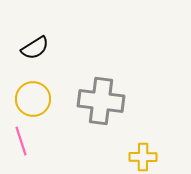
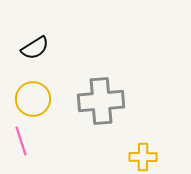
gray cross: rotated 12 degrees counterclockwise
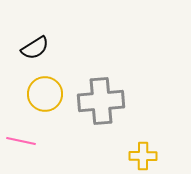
yellow circle: moved 12 px right, 5 px up
pink line: rotated 60 degrees counterclockwise
yellow cross: moved 1 px up
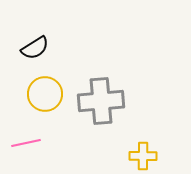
pink line: moved 5 px right, 2 px down; rotated 24 degrees counterclockwise
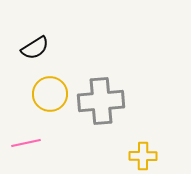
yellow circle: moved 5 px right
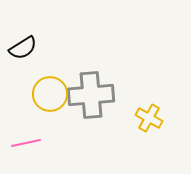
black semicircle: moved 12 px left
gray cross: moved 10 px left, 6 px up
yellow cross: moved 6 px right, 38 px up; rotated 28 degrees clockwise
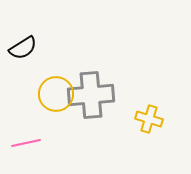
yellow circle: moved 6 px right
yellow cross: moved 1 px down; rotated 12 degrees counterclockwise
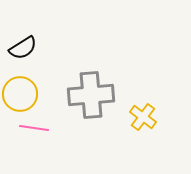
yellow circle: moved 36 px left
yellow cross: moved 6 px left, 2 px up; rotated 20 degrees clockwise
pink line: moved 8 px right, 15 px up; rotated 20 degrees clockwise
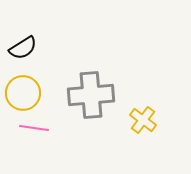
yellow circle: moved 3 px right, 1 px up
yellow cross: moved 3 px down
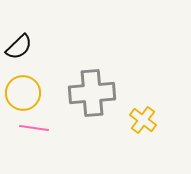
black semicircle: moved 4 px left, 1 px up; rotated 12 degrees counterclockwise
gray cross: moved 1 px right, 2 px up
